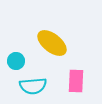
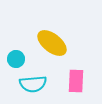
cyan circle: moved 2 px up
cyan semicircle: moved 2 px up
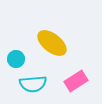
pink rectangle: rotated 55 degrees clockwise
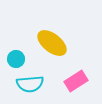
cyan semicircle: moved 3 px left
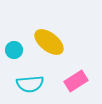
yellow ellipse: moved 3 px left, 1 px up
cyan circle: moved 2 px left, 9 px up
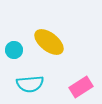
pink rectangle: moved 5 px right, 6 px down
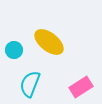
cyan semicircle: rotated 116 degrees clockwise
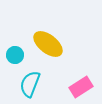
yellow ellipse: moved 1 px left, 2 px down
cyan circle: moved 1 px right, 5 px down
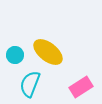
yellow ellipse: moved 8 px down
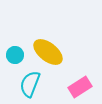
pink rectangle: moved 1 px left
